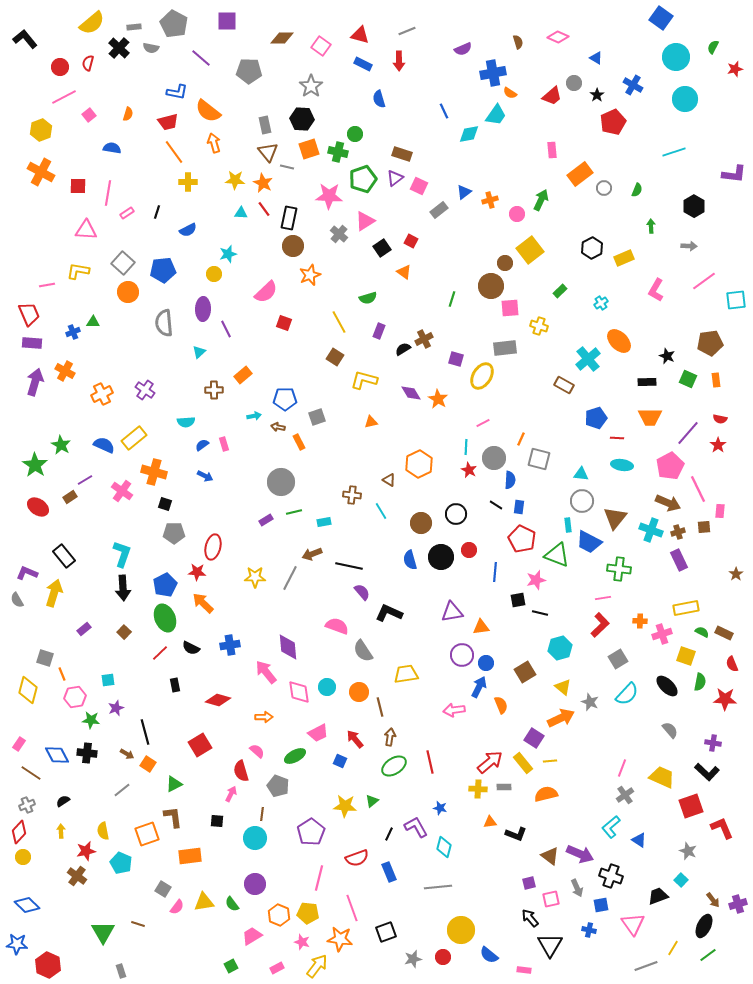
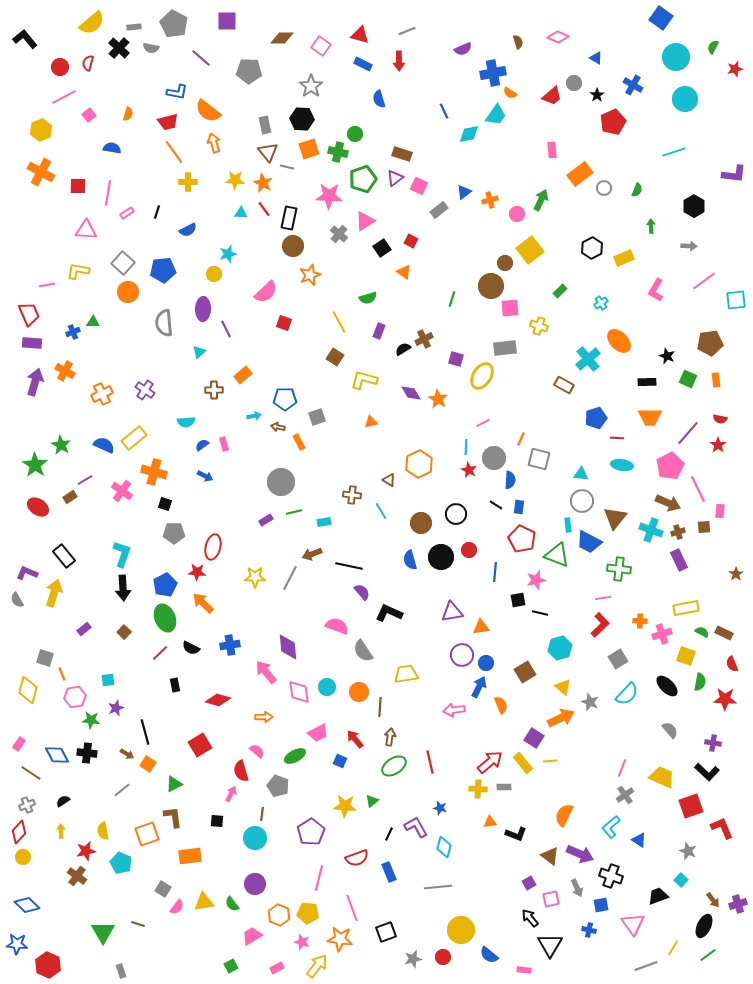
brown line at (380, 707): rotated 18 degrees clockwise
orange semicircle at (546, 794): moved 18 px right, 21 px down; rotated 50 degrees counterclockwise
purple square at (529, 883): rotated 16 degrees counterclockwise
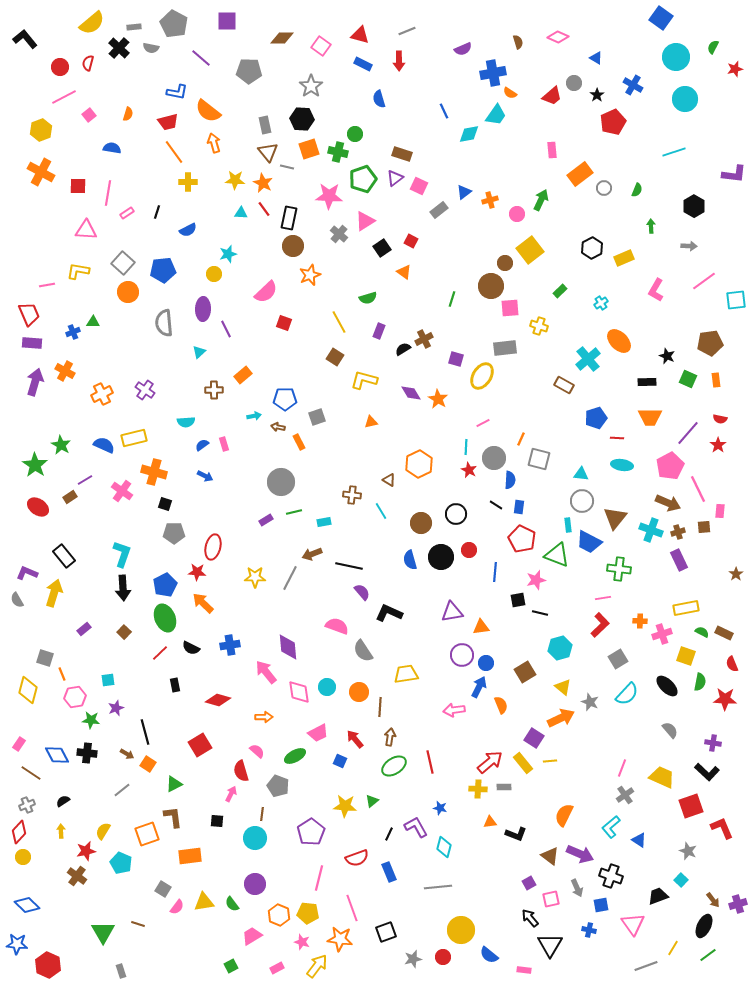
yellow rectangle at (134, 438): rotated 25 degrees clockwise
yellow semicircle at (103, 831): rotated 42 degrees clockwise
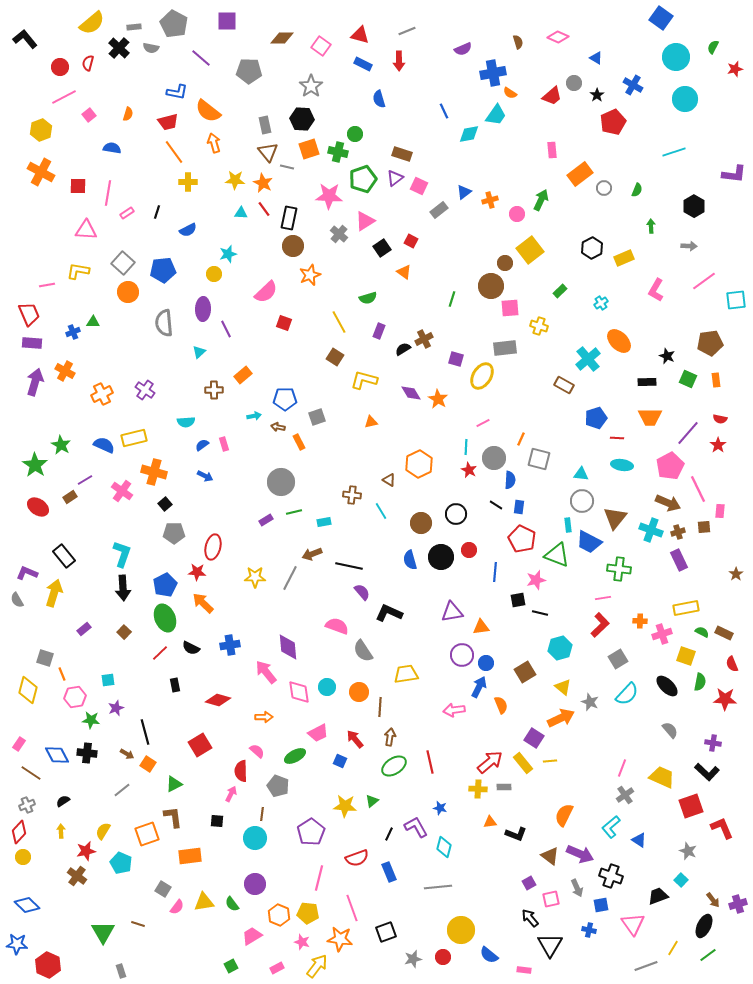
black square at (165, 504): rotated 32 degrees clockwise
red semicircle at (241, 771): rotated 15 degrees clockwise
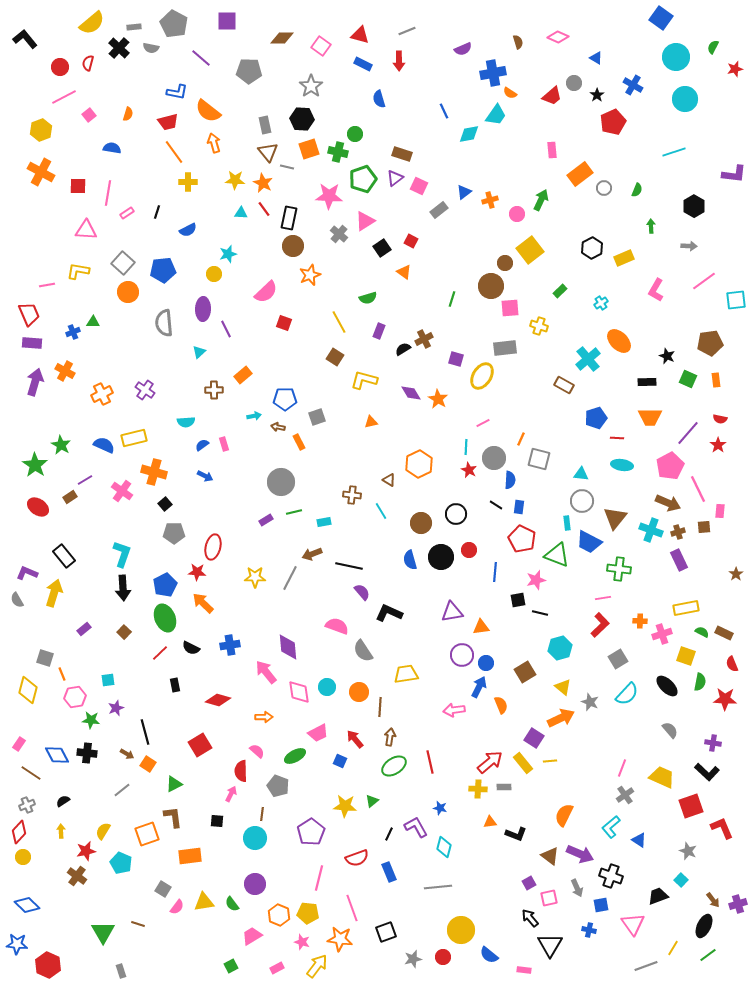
cyan rectangle at (568, 525): moved 1 px left, 2 px up
pink square at (551, 899): moved 2 px left, 1 px up
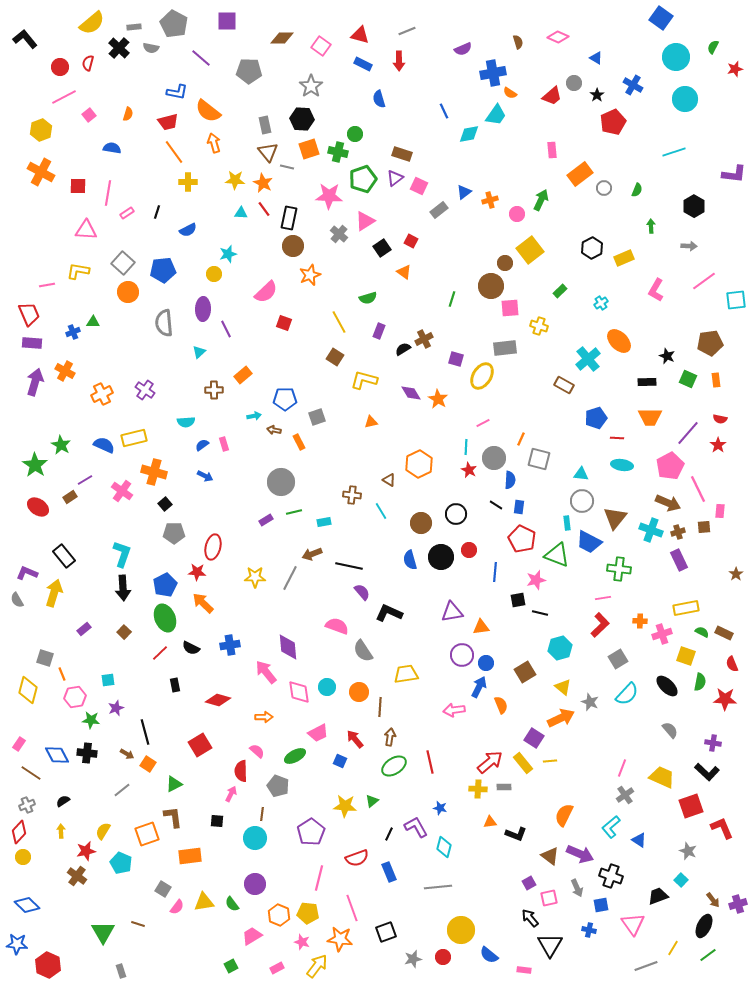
brown arrow at (278, 427): moved 4 px left, 3 px down
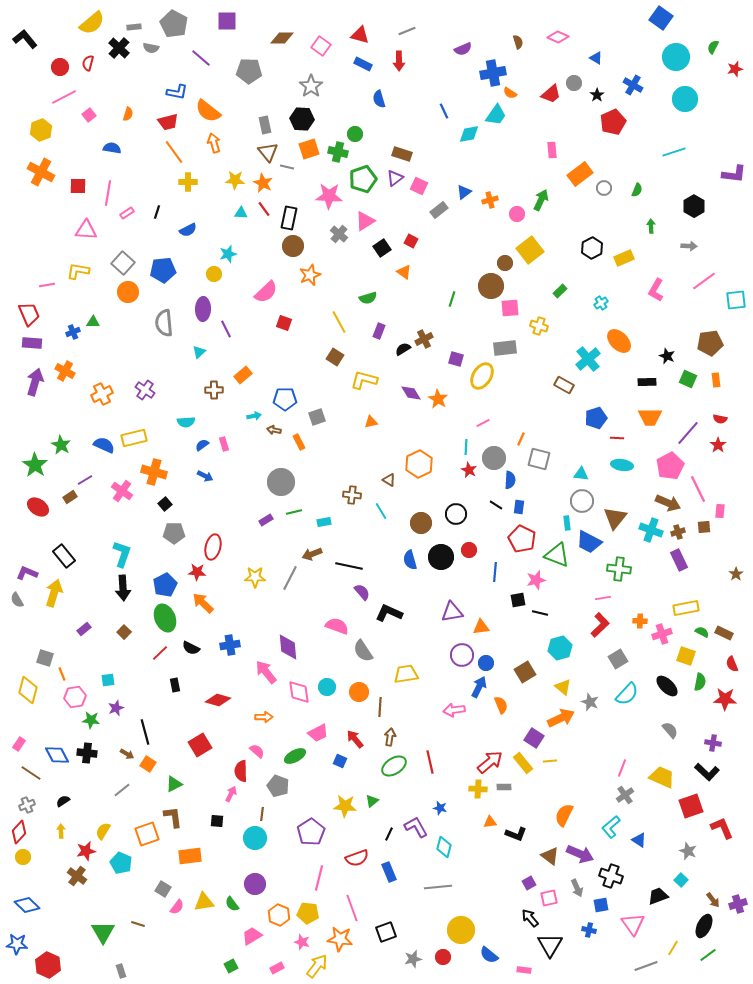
red trapezoid at (552, 96): moved 1 px left, 2 px up
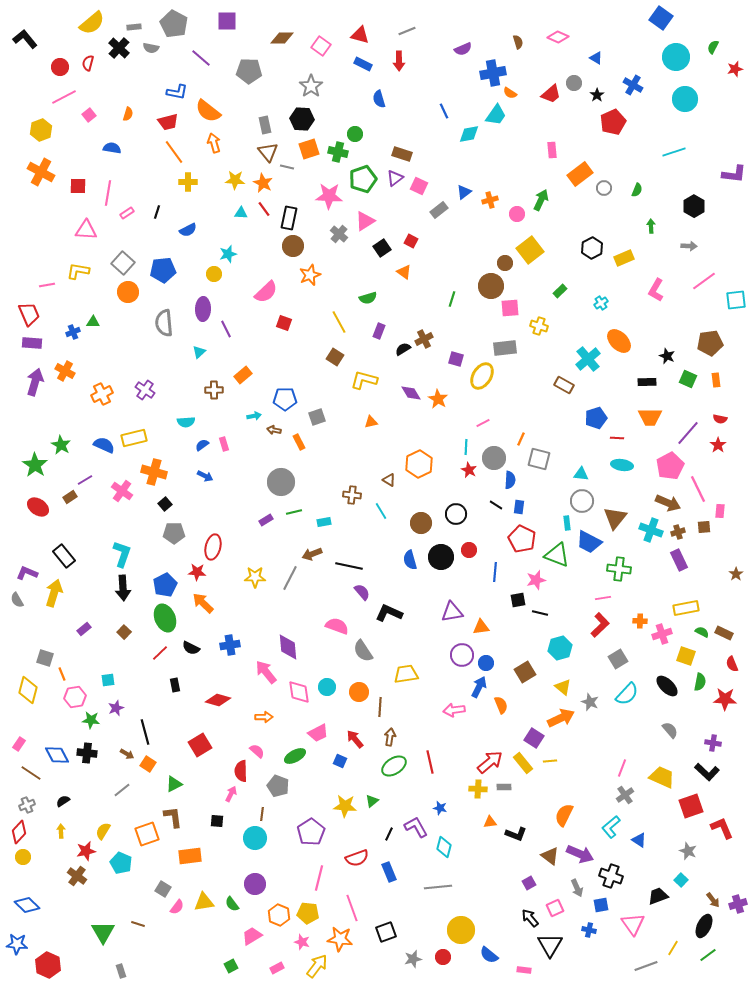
pink square at (549, 898): moved 6 px right, 10 px down; rotated 12 degrees counterclockwise
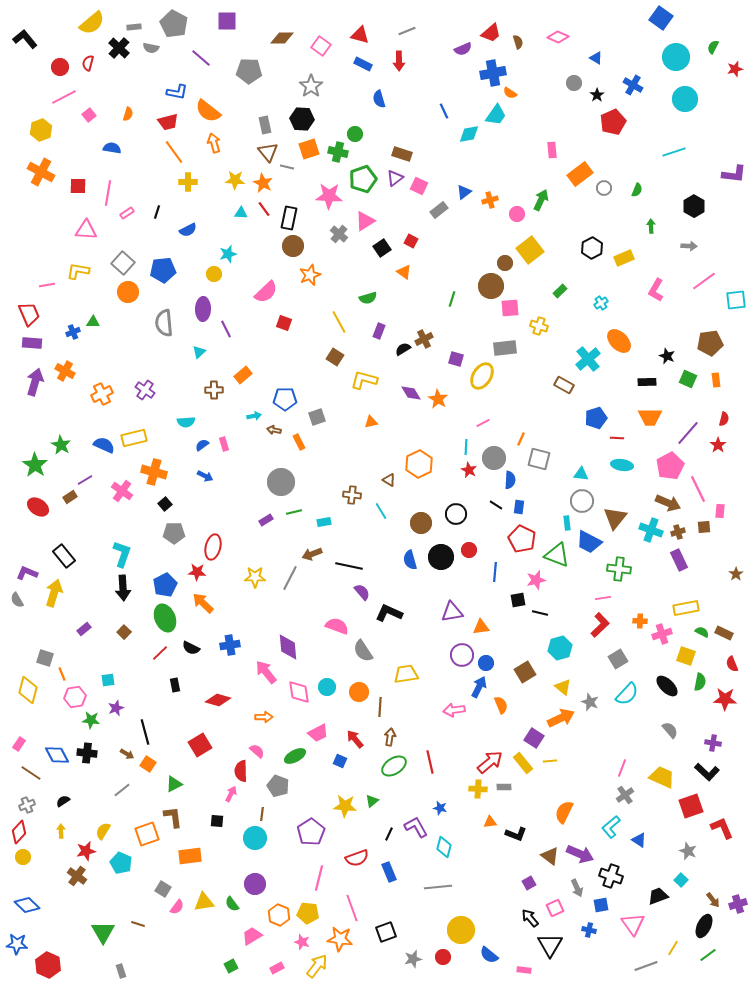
red trapezoid at (551, 94): moved 60 px left, 61 px up
red semicircle at (720, 419): moved 4 px right; rotated 88 degrees counterclockwise
orange semicircle at (564, 815): moved 3 px up
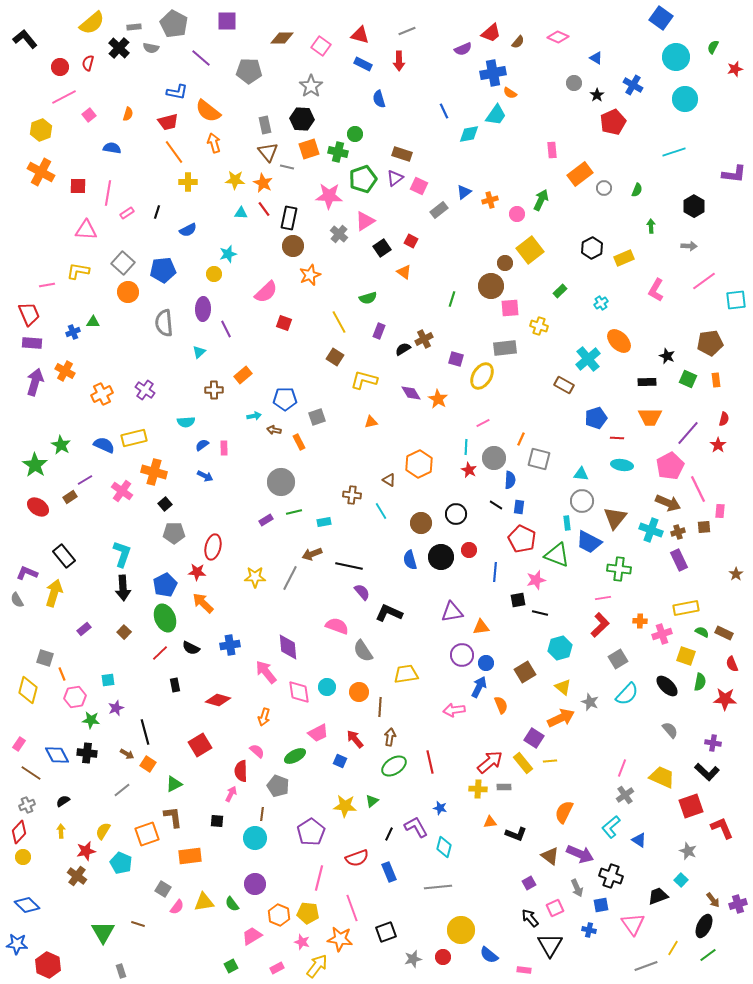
brown semicircle at (518, 42): rotated 56 degrees clockwise
pink rectangle at (224, 444): moved 4 px down; rotated 16 degrees clockwise
orange arrow at (264, 717): rotated 108 degrees clockwise
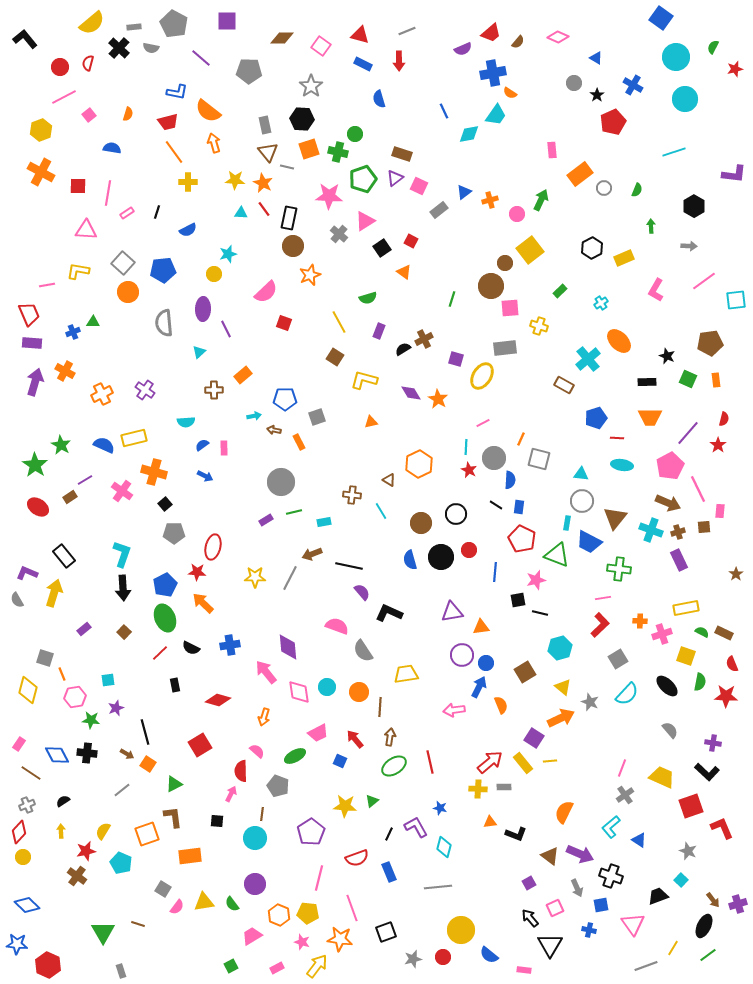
cyan rectangle at (567, 523): rotated 16 degrees clockwise
red star at (725, 699): moved 1 px right, 3 px up
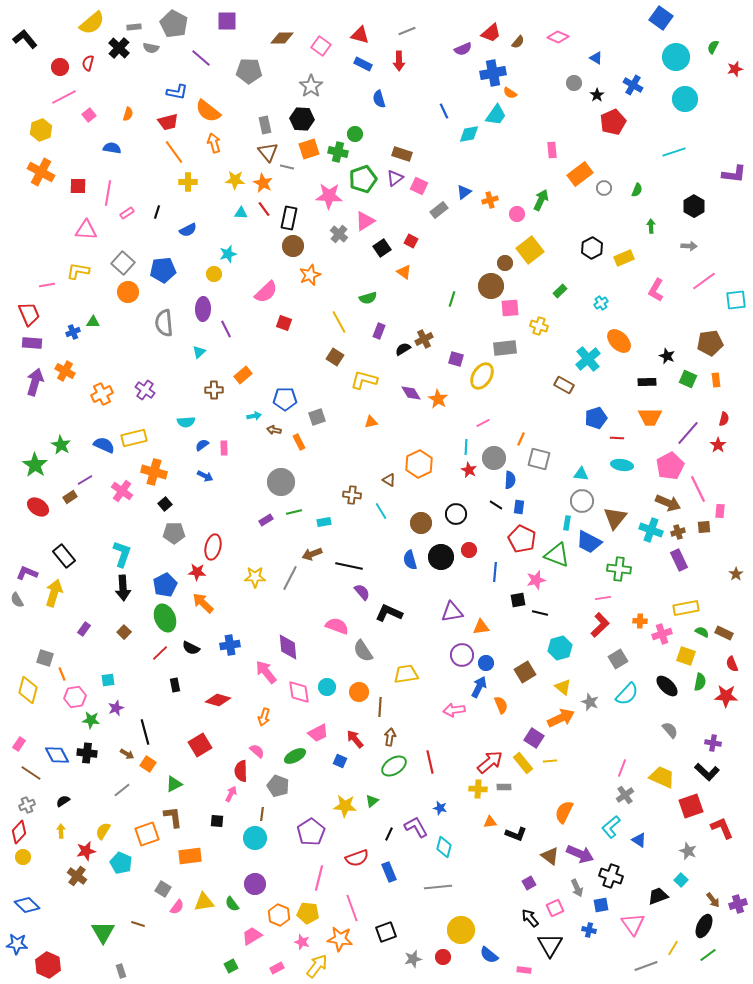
purple rectangle at (84, 629): rotated 16 degrees counterclockwise
